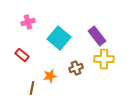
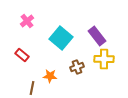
pink cross: moved 1 px left, 1 px up; rotated 24 degrees counterclockwise
cyan square: moved 2 px right
brown cross: moved 1 px right, 1 px up
orange star: rotated 16 degrees clockwise
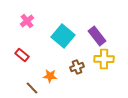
cyan square: moved 2 px right, 2 px up
brown line: rotated 56 degrees counterclockwise
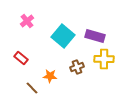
purple rectangle: moved 2 px left; rotated 36 degrees counterclockwise
red rectangle: moved 1 px left, 3 px down
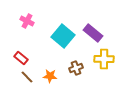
pink cross: rotated 24 degrees counterclockwise
purple rectangle: moved 2 px left, 3 px up; rotated 24 degrees clockwise
brown cross: moved 1 px left, 1 px down
brown line: moved 5 px left, 11 px up
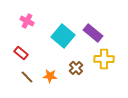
red rectangle: moved 5 px up
brown cross: rotated 24 degrees counterclockwise
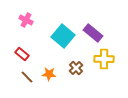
pink cross: moved 1 px left, 1 px up
red rectangle: moved 1 px right, 1 px down
orange star: moved 1 px left, 2 px up
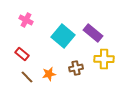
brown cross: rotated 32 degrees clockwise
orange star: rotated 16 degrees counterclockwise
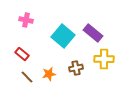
pink cross: rotated 16 degrees counterclockwise
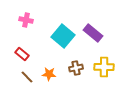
yellow cross: moved 8 px down
orange star: rotated 16 degrees clockwise
